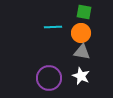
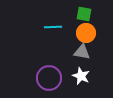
green square: moved 2 px down
orange circle: moved 5 px right
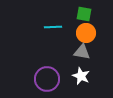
purple circle: moved 2 px left, 1 px down
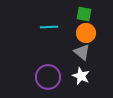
cyan line: moved 4 px left
gray triangle: rotated 30 degrees clockwise
purple circle: moved 1 px right, 2 px up
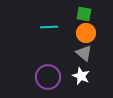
gray triangle: moved 2 px right, 1 px down
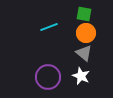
cyan line: rotated 18 degrees counterclockwise
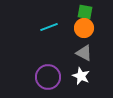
green square: moved 1 px right, 2 px up
orange circle: moved 2 px left, 5 px up
gray triangle: rotated 12 degrees counterclockwise
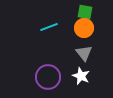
gray triangle: rotated 24 degrees clockwise
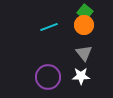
green square: rotated 28 degrees clockwise
orange circle: moved 3 px up
white star: rotated 24 degrees counterclockwise
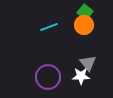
gray triangle: moved 4 px right, 10 px down
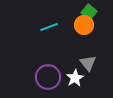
green square: moved 4 px right
white star: moved 6 px left, 2 px down; rotated 30 degrees counterclockwise
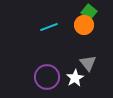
purple circle: moved 1 px left
